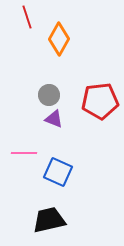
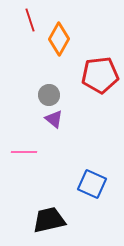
red line: moved 3 px right, 3 px down
red pentagon: moved 26 px up
purple triangle: rotated 18 degrees clockwise
pink line: moved 1 px up
blue square: moved 34 px right, 12 px down
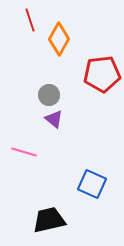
red pentagon: moved 2 px right, 1 px up
pink line: rotated 15 degrees clockwise
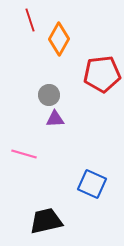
purple triangle: moved 1 px right; rotated 42 degrees counterclockwise
pink line: moved 2 px down
black trapezoid: moved 3 px left, 1 px down
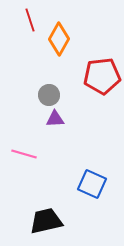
red pentagon: moved 2 px down
